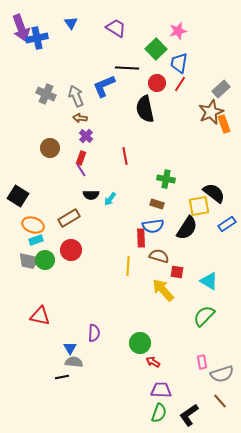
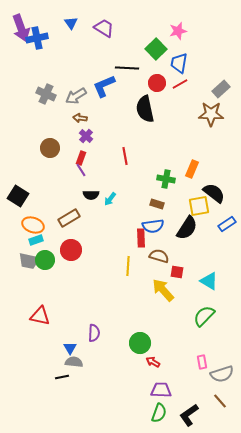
purple trapezoid at (116, 28): moved 12 px left
red line at (180, 84): rotated 28 degrees clockwise
gray arrow at (76, 96): rotated 100 degrees counterclockwise
brown star at (211, 112): moved 2 px down; rotated 25 degrees clockwise
orange rectangle at (224, 124): moved 32 px left, 45 px down; rotated 42 degrees clockwise
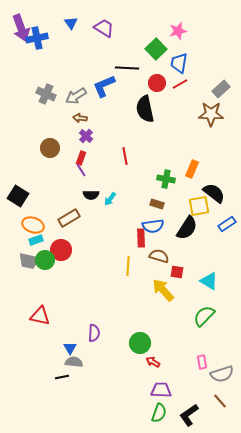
red circle at (71, 250): moved 10 px left
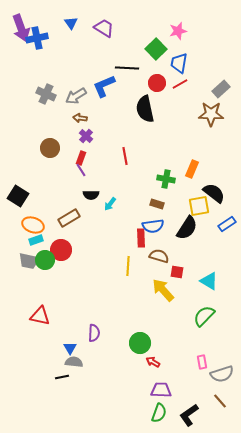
cyan arrow at (110, 199): moved 5 px down
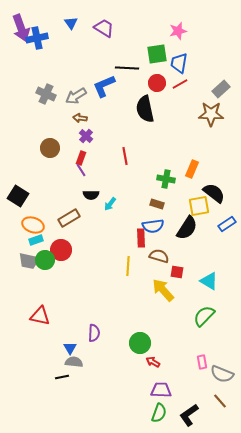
green square at (156, 49): moved 1 px right, 5 px down; rotated 35 degrees clockwise
gray semicircle at (222, 374): rotated 40 degrees clockwise
